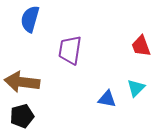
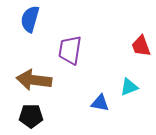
brown arrow: moved 12 px right, 2 px up
cyan triangle: moved 7 px left, 1 px up; rotated 24 degrees clockwise
blue triangle: moved 7 px left, 4 px down
black pentagon: moved 9 px right; rotated 15 degrees clockwise
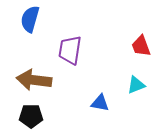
cyan triangle: moved 7 px right, 2 px up
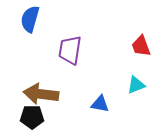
brown arrow: moved 7 px right, 14 px down
blue triangle: moved 1 px down
black pentagon: moved 1 px right, 1 px down
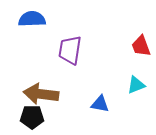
blue semicircle: moved 2 px right; rotated 72 degrees clockwise
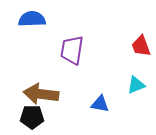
purple trapezoid: moved 2 px right
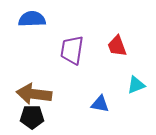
red trapezoid: moved 24 px left
brown arrow: moved 7 px left
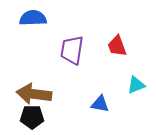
blue semicircle: moved 1 px right, 1 px up
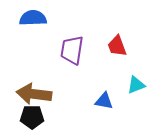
blue triangle: moved 4 px right, 3 px up
